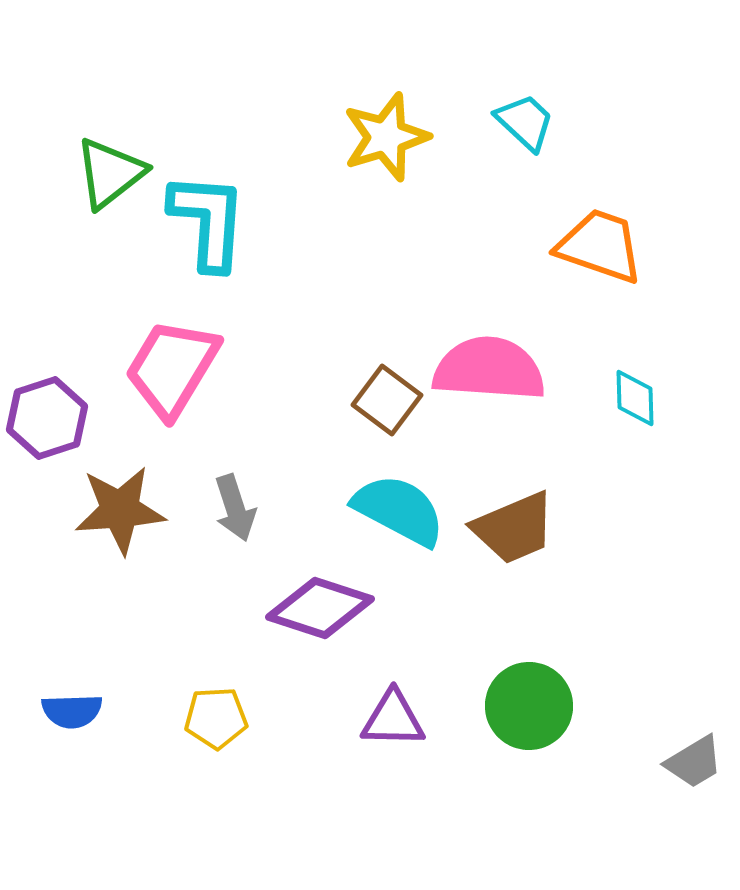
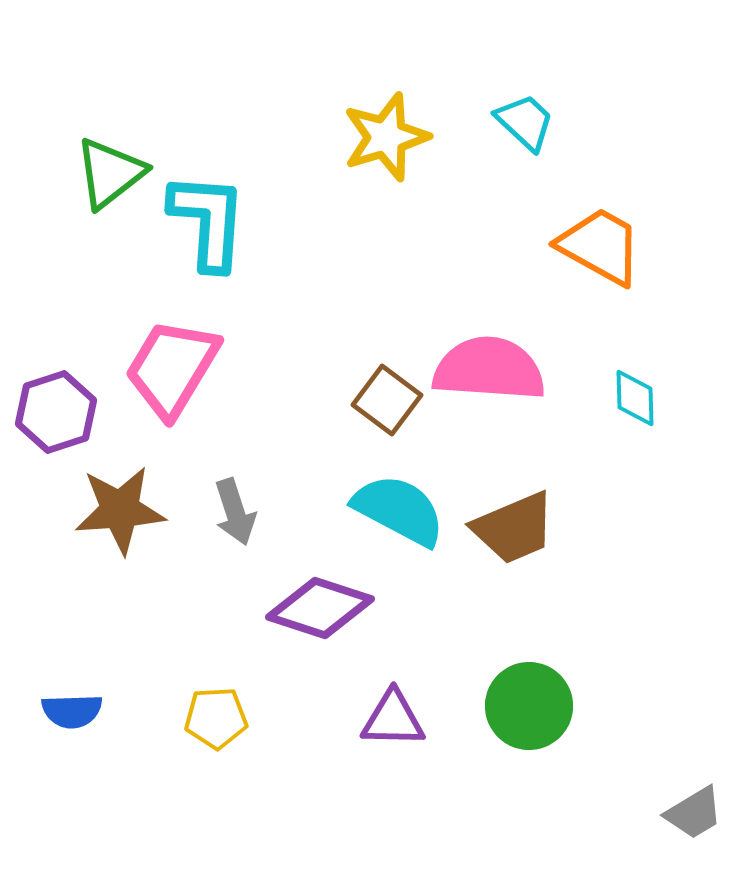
orange trapezoid: rotated 10 degrees clockwise
purple hexagon: moved 9 px right, 6 px up
gray arrow: moved 4 px down
gray trapezoid: moved 51 px down
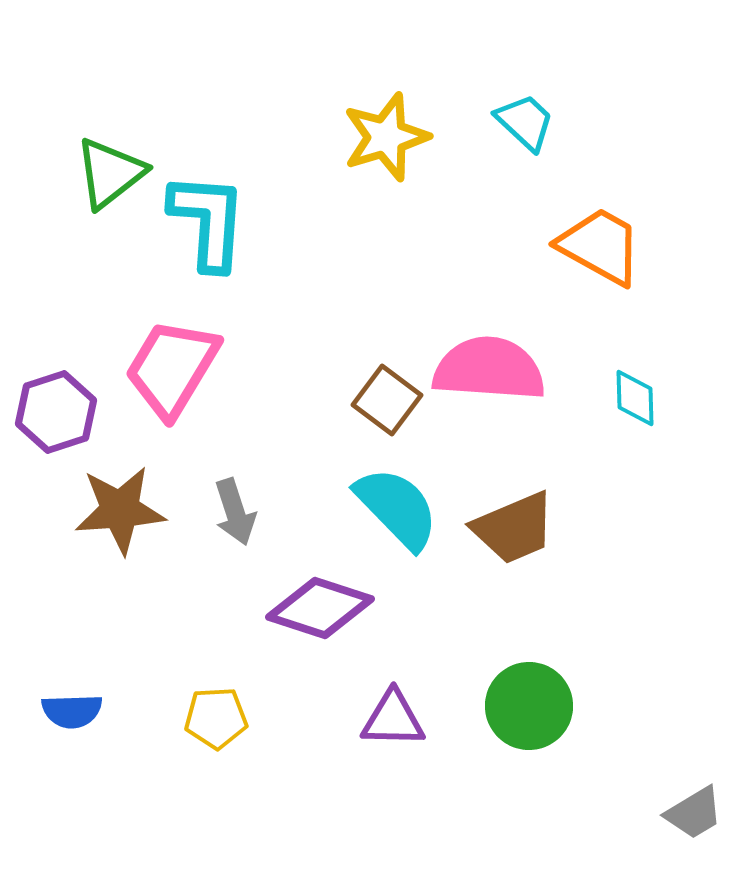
cyan semicircle: moved 2 px left, 2 px up; rotated 18 degrees clockwise
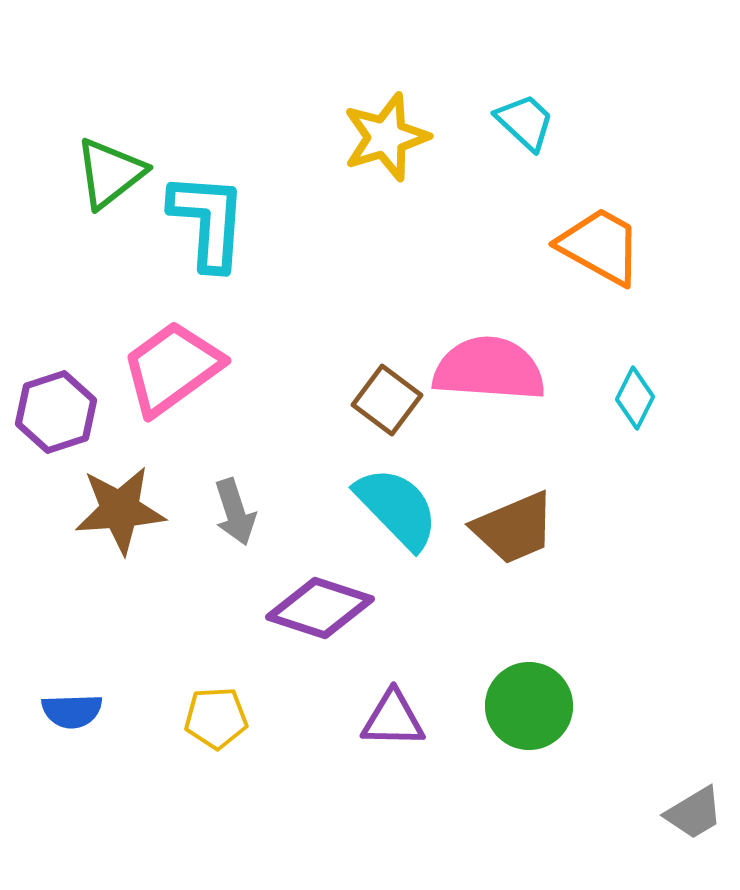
pink trapezoid: rotated 23 degrees clockwise
cyan diamond: rotated 28 degrees clockwise
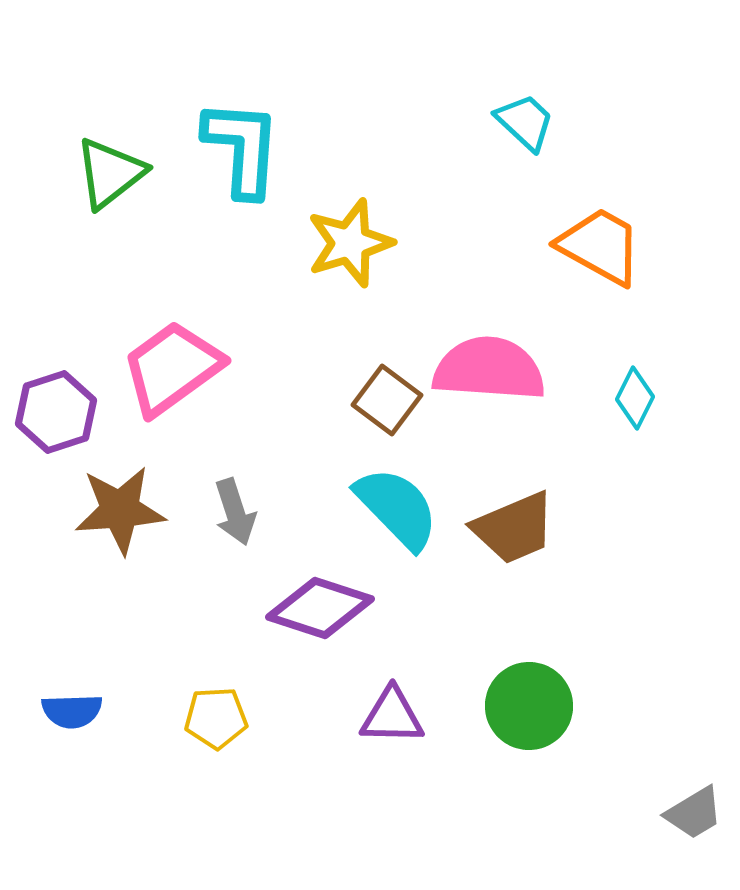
yellow star: moved 36 px left, 106 px down
cyan L-shape: moved 34 px right, 73 px up
purple triangle: moved 1 px left, 3 px up
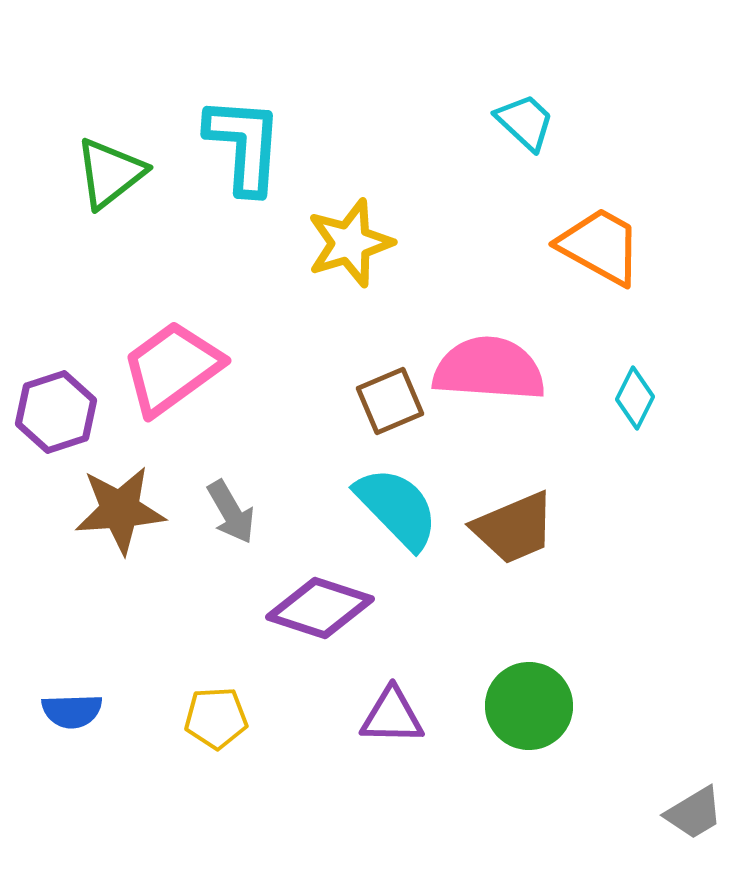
cyan L-shape: moved 2 px right, 3 px up
brown square: moved 3 px right, 1 px down; rotated 30 degrees clockwise
gray arrow: moved 4 px left; rotated 12 degrees counterclockwise
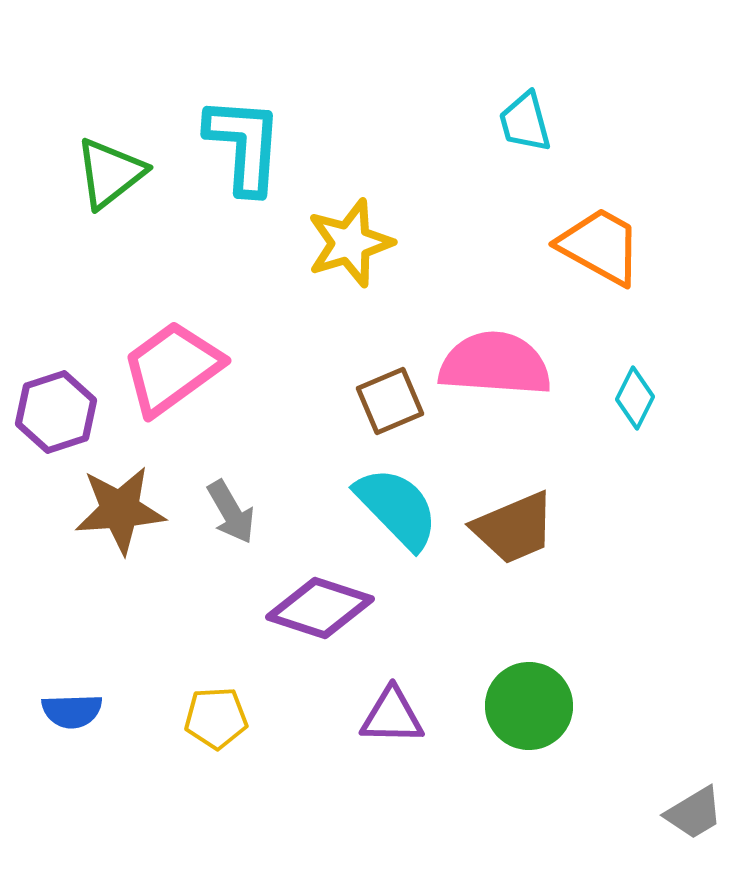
cyan trapezoid: rotated 148 degrees counterclockwise
pink semicircle: moved 6 px right, 5 px up
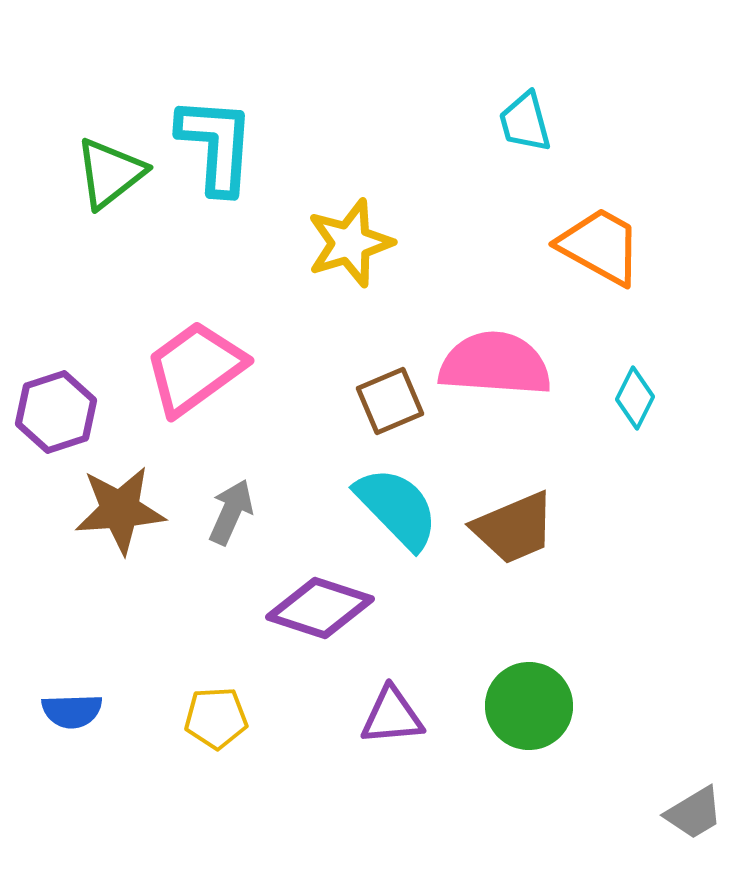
cyan L-shape: moved 28 px left
pink trapezoid: moved 23 px right
gray arrow: rotated 126 degrees counterclockwise
purple triangle: rotated 6 degrees counterclockwise
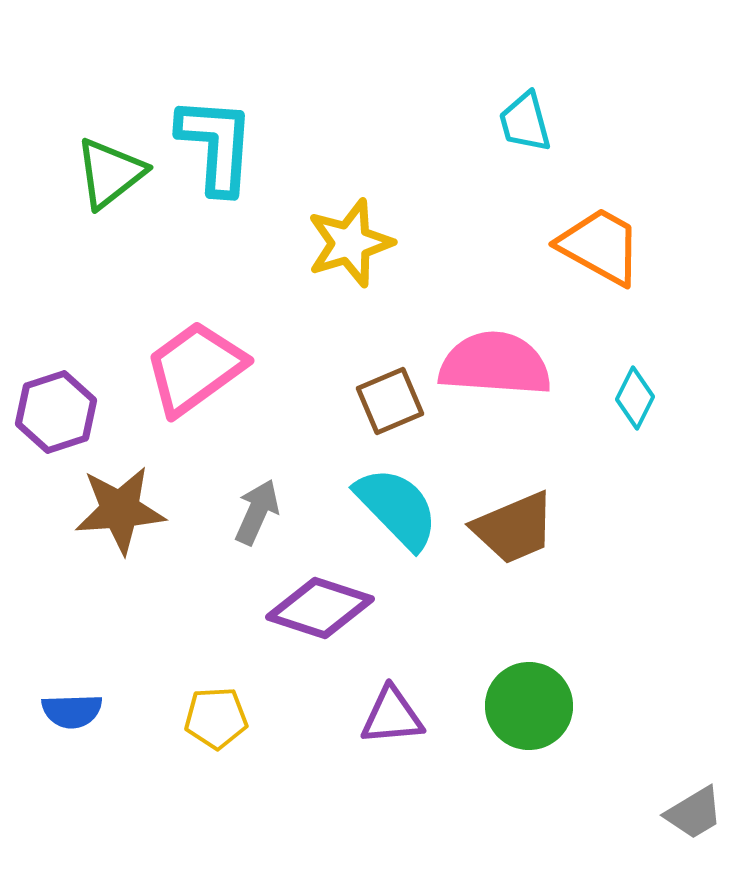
gray arrow: moved 26 px right
